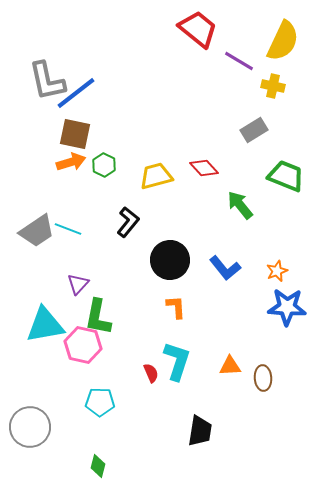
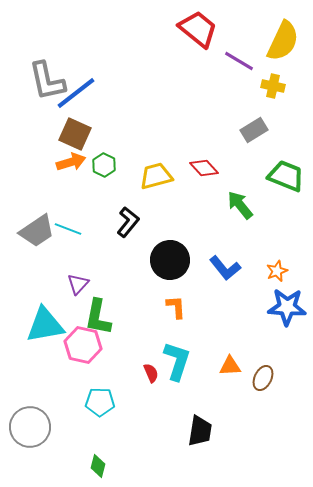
brown square: rotated 12 degrees clockwise
brown ellipse: rotated 30 degrees clockwise
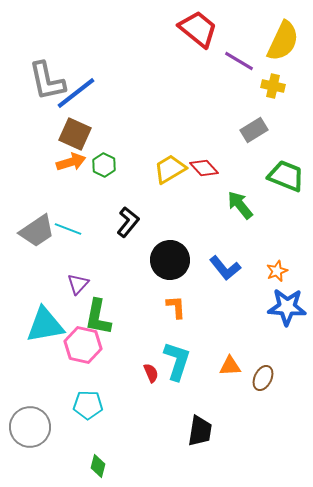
yellow trapezoid: moved 14 px right, 7 px up; rotated 16 degrees counterclockwise
cyan pentagon: moved 12 px left, 3 px down
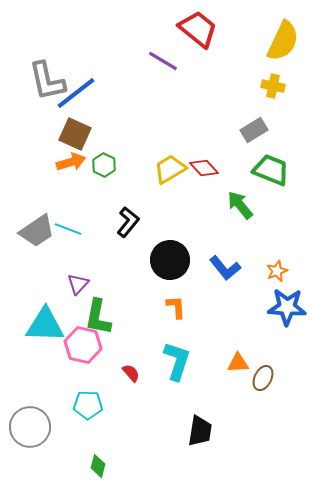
purple line: moved 76 px left
green trapezoid: moved 15 px left, 6 px up
cyan triangle: rotated 12 degrees clockwise
orange triangle: moved 8 px right, 3 px up
red semicircle: moved 20 px left; rotated 18 degrees counterclockwise
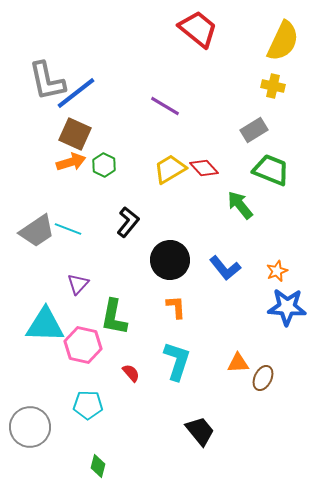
purple line: moved 2 px right, 45 px down
green L-shape: moved 16 px right
black trapezoid: rotated 48 degrees counterclockwise
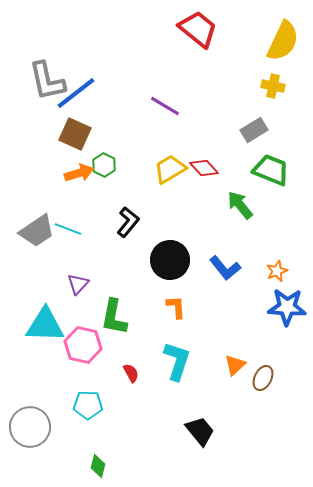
orange arrow: moved 8 px right, 11 px down
orange triangle: moved 3 px left, 2 px down; rotated 40 degrees counterclockwise
red semicircle: rotated 12 degrees clockwise
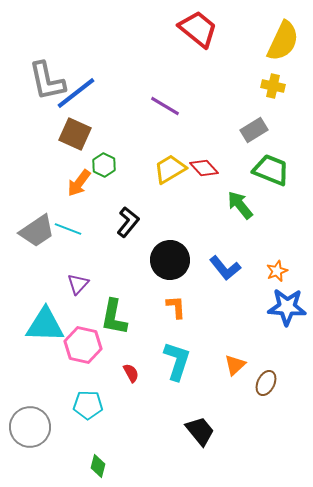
orange arrow: moved 10 px down; rotated 144 degrees clockwise
brown ellipse: moved 3 px right, 5 px down
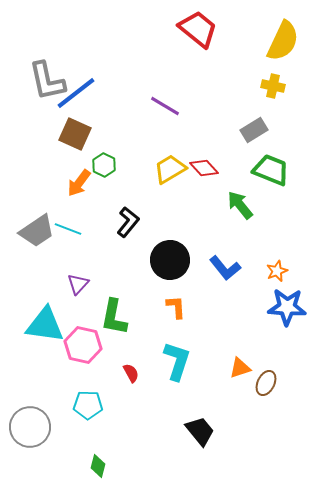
cyan triangle: rotated 6 degrees clockwise
orange triangle: moved 5 px right, 3 px down; rotated 25 degrees clockwise
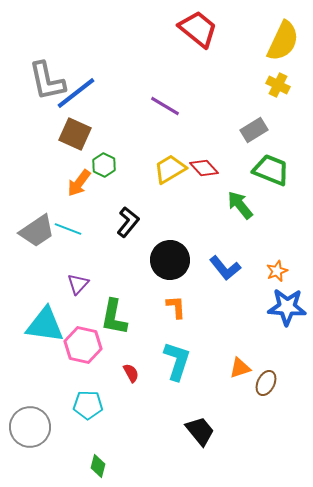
yellow cross: moved 5 px right, 1 px up; rotated 15 degrees clockwise
